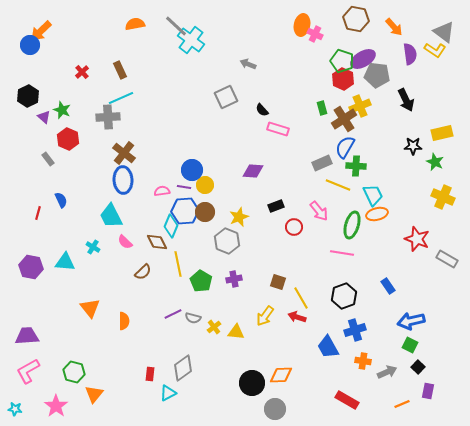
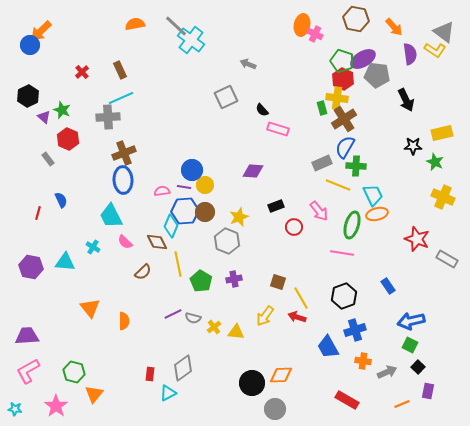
yellow cross at (360, 106): moved 23 px left, 8 px up; rotated 30 degrees clockwise
brown cross at (124, 153): rotated 30 degrees clockwise
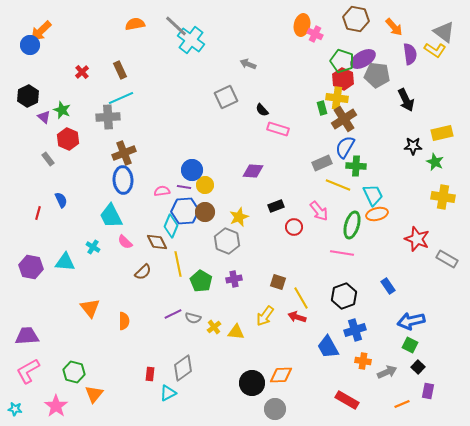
yellow cross at (443, 197): rotated 15 degrees counterclockwise
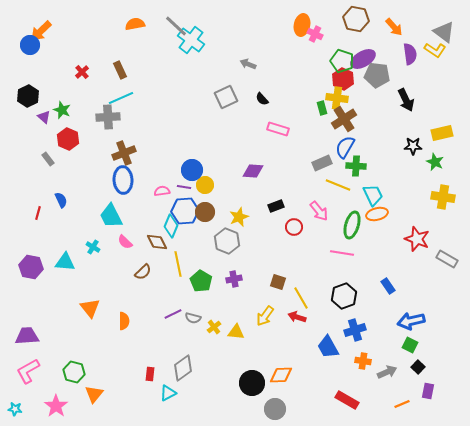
black semicircle at (262, 110): moved 11 px up
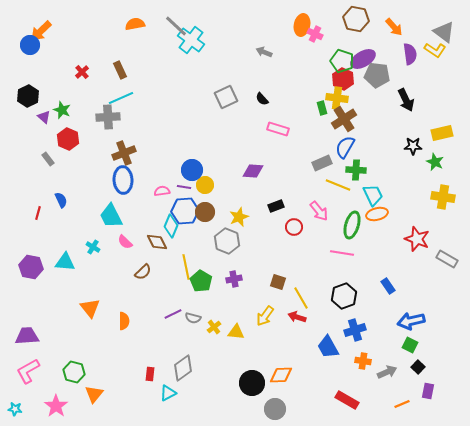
gray arrow at (248, 64): moved 16 px right, 12 px up
green cross at (356, 166): moved 4 px down
yellow line at (178, 264): moved 8 px right, 3 px down
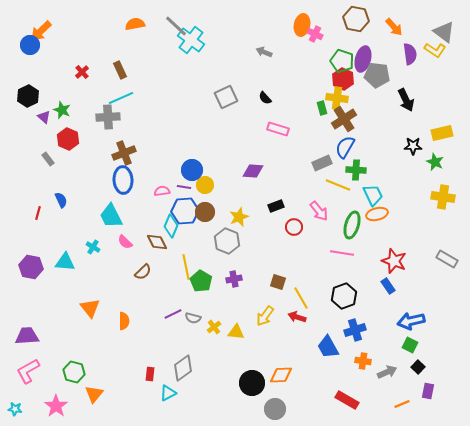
purple ellipse at (363, 59): rotated 45 degrees counterclockwise
black semicircle at (262, 99): moved 3 px right, 1 px up
red star at (417, 239): moved 23 px left, 22 px down
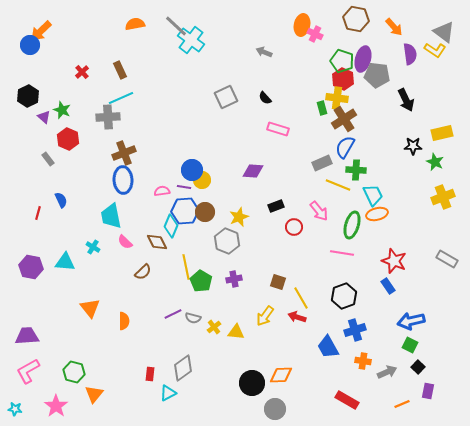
yellow circle at (205, 185): moved 3 px left, 5 px up
yellow cross at (443, 197): rotated 30 degrees counterclockwise
cyan trapezoid at (111, 216): rotated 16 degrees clockwise
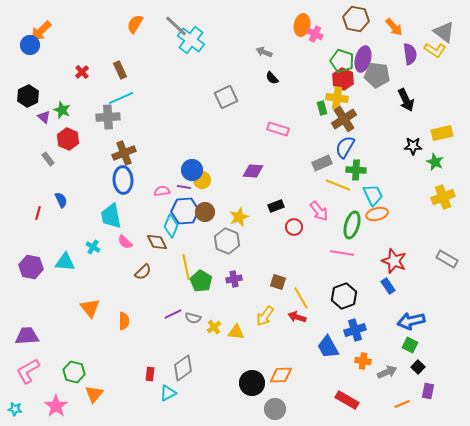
orange semicircle at (135, 24): rotated 48 degrees counterclockwise
black semicircle at (265, 98): moved 7 px right, 20 px up
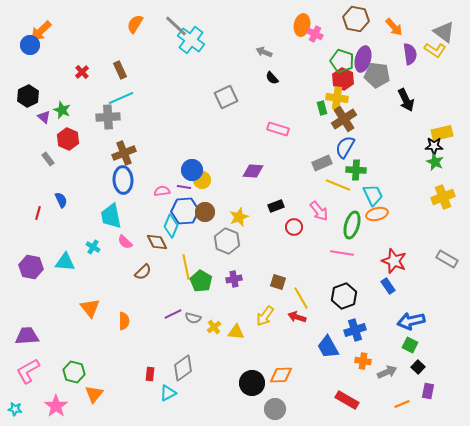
black star at (413, 146): moved 21 px right
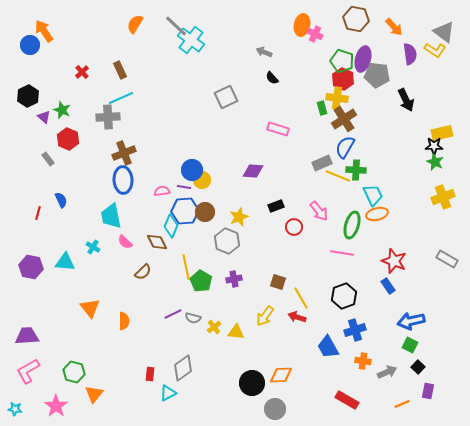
orange arrow at (41, 31): moved 3 px right; rotated 100 degrees clockwise
yellow line at (338, 185): moved 9 px up
